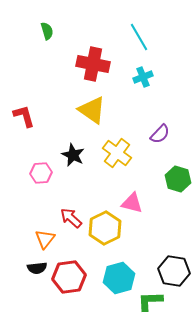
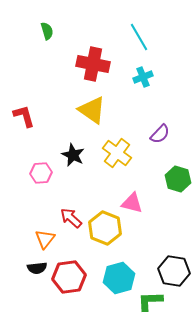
yellow hexagon: rotated 12 degrees counterclockwise
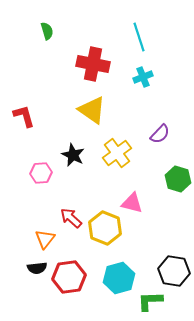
cyan line: rotated 12 degrees clockwise
yellow cross: rotated 16 degrees clockwise
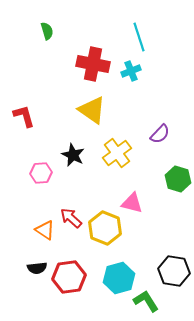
cyan cross: moved 12 px left, 6 px up
orange triangle: moved 9 px up; rotated 35 degrees counterclockwise
green L-shape: moved 4 px left; rotated 60 degrees clockwise
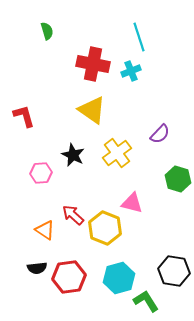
red arrow: moved 2 px right, 3 px up
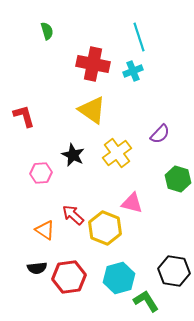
cyan cross: moved 2 px right
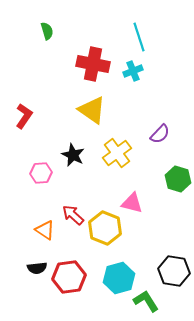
red L-shape: rotated 50 degrees clockwise
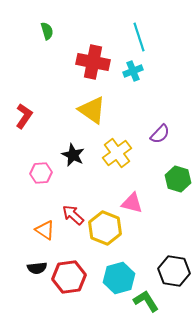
red cross: moved 2 px up
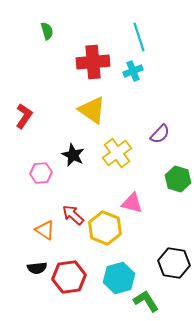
red cross: rotated 16 degrees counterclockwise
black hexagon: moved 8 px up
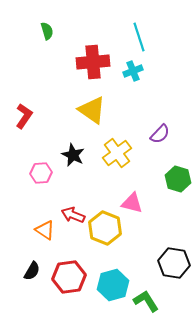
red arrow: rotated 20 degrees counterclockwise
black semicircle: moved 5 px left, 3 px down; rotated 54 degrees counterclockwise
cyan hexagon: moved 6 px left, 7 px down
